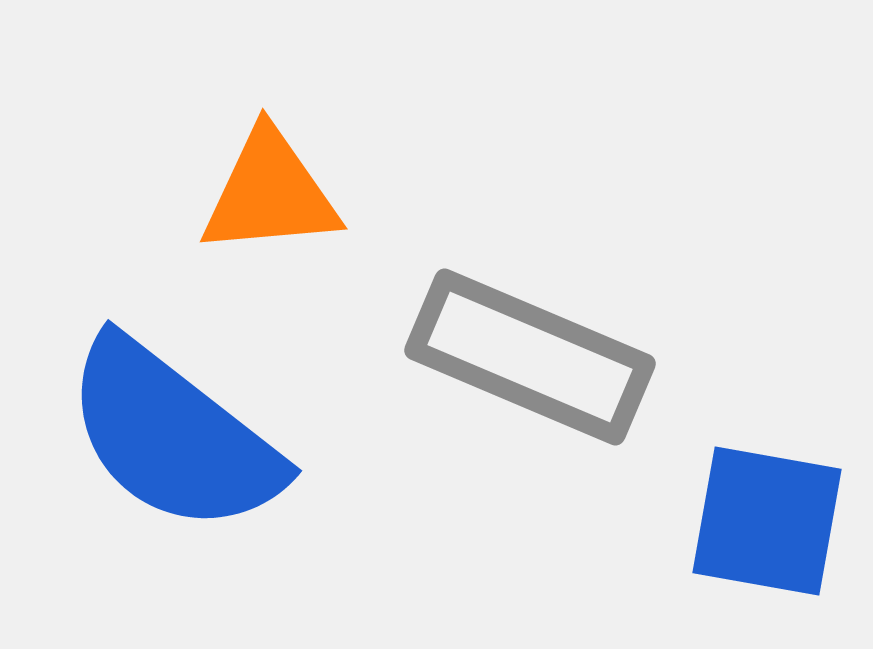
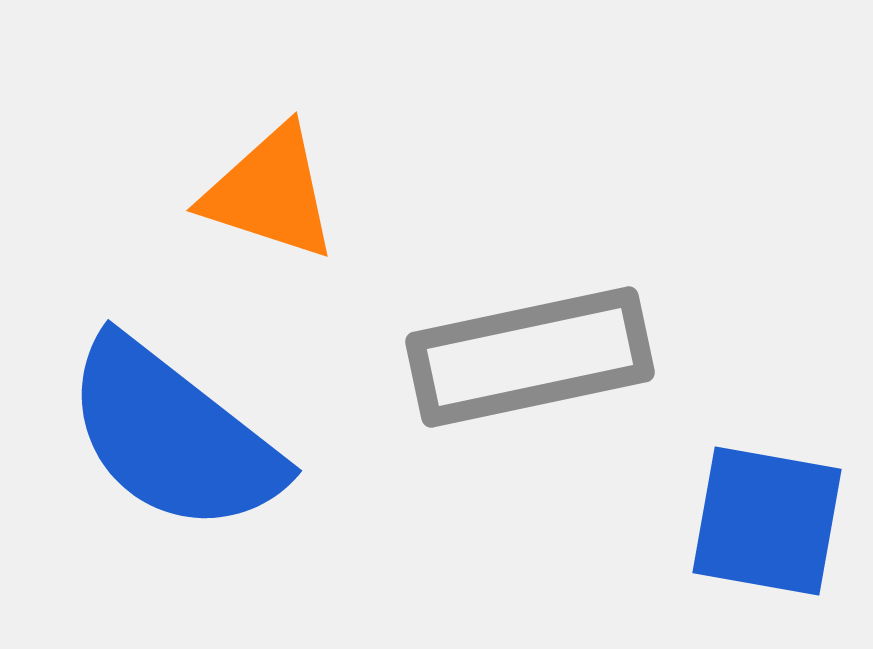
orange triangle: rotated 23 degrees clockwise
gray rectangle: rotated 35 degrees counterclockwise
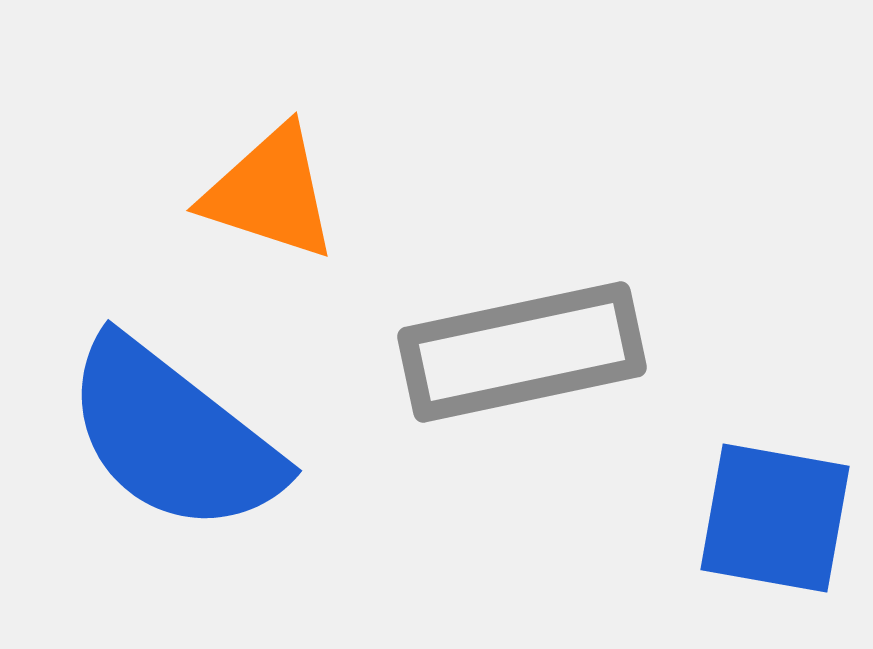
gray rectangle: moved 8 px left, 5 px up
blue square: moved 8 px right, 3 px up
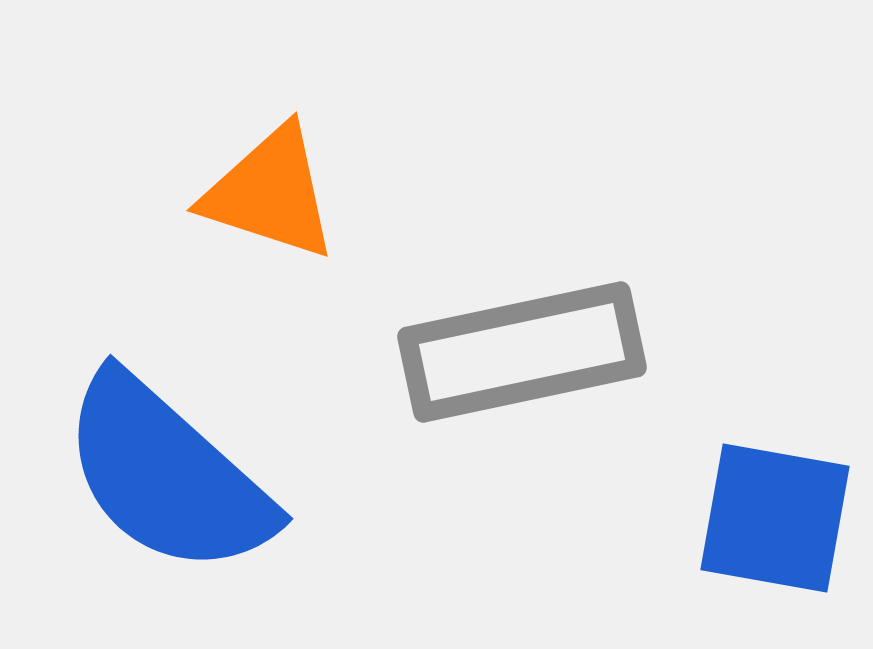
blue semicircle: moved 6 px left, 39 px down; rotated 4 degrees clockwise
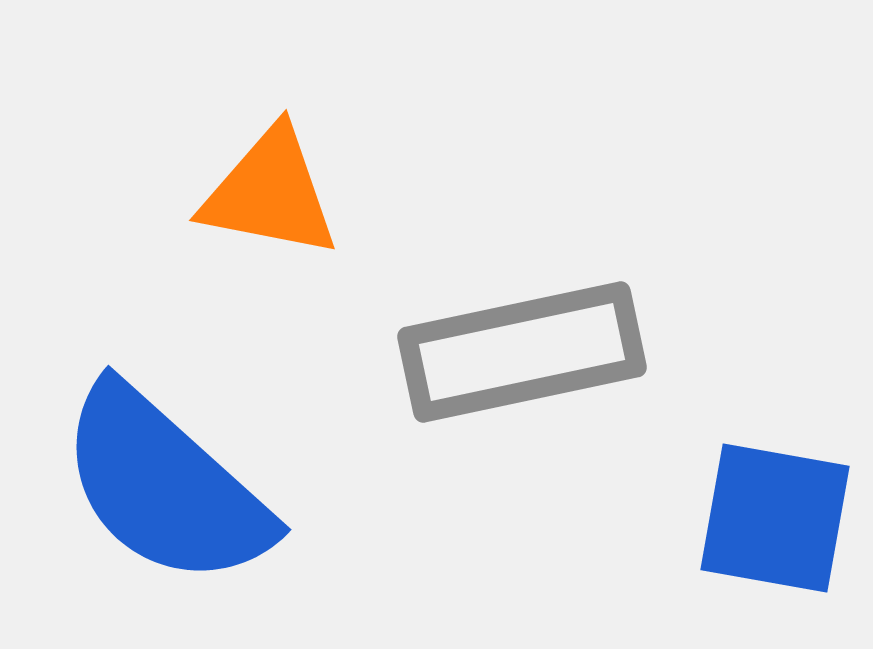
orange triangle: rotated 7 degrees counterclockwise
blue semicircle: moved 2 px left, 11 px down
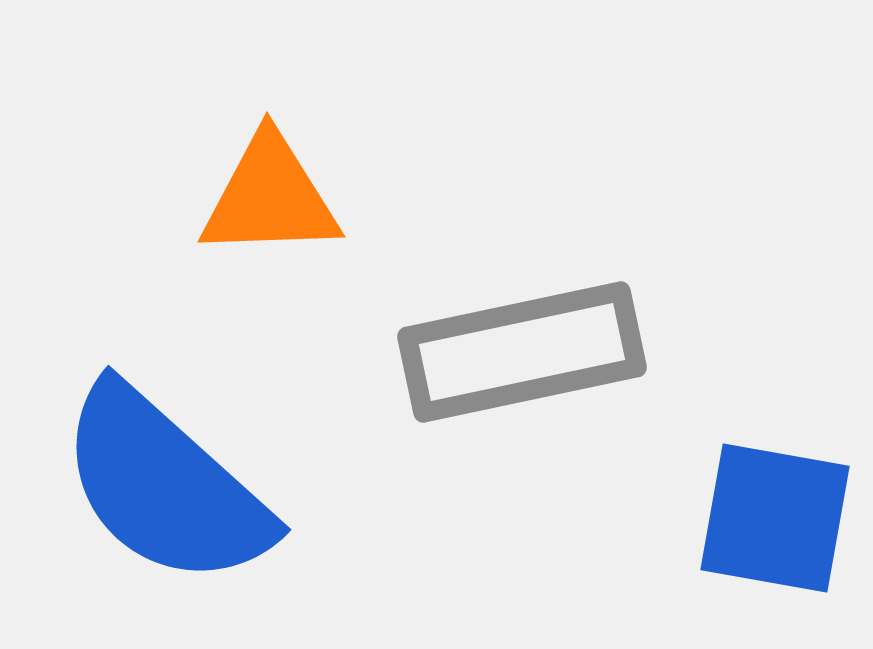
orange triangle: moved 4 px down; rotated 13 degrees counterclockwise
